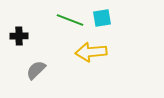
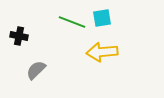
green line: moved 2 px right, 2 px down
black cross: rotated 12 degrees clockwise
yellow arrow: moved 11 px right
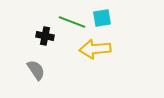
black cross: moved 26 px right
yellow arrow: moved 7 px left, 3 px up
gray semicircle: rotated 100 degrees clockwise
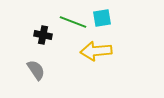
green line: moved 1 px right
black cross: moved 2 px left, 1 px up
yellow arrow: moved 1 px right, 2 px down
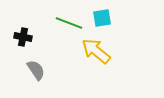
green line: moved 4 px left, 1 px down
black cross: moved 20 px left, 2 px down
yellow arrow: rotated 44 degrees clockwise
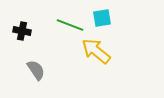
green line: moved 1 px right, 2 px down
black cross: moved 1 px left, 6 px up
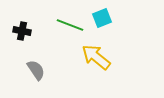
cyan square: rotated 12 degrees counterclockwise
yellow arrow: moved 6 px down
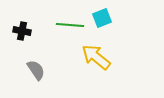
green line: rotated 16 degrees counterclockwise
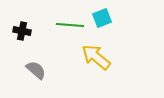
gray semicircle: rotated 15 degrees counterclockwise
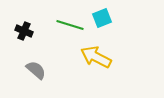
green line: rotated 12 degrees clockwise
black cross: moved 2 px right; rotated 12 degrees clockwise
yellow arrow: rotated 12 degrees counterclockwise
